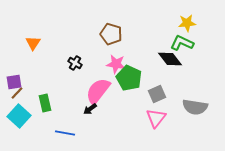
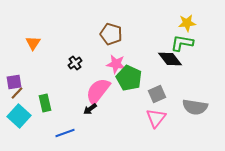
green L-shape: rotated 15 degrees counterclockwise
black cross: rotated 24 degrees clockwise
blue line: rotated 30 degrees counterclockwise
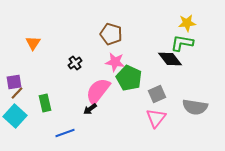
pink star: moved 1 px left, 2 px up
cyan square: moved 4 px left
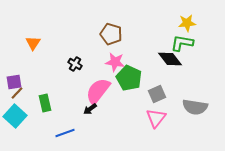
black cross: moved 1 px down; rotated 24 degrees counterclockwise
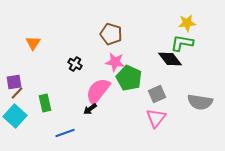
gray semicircle: moved 5 px right, 5 px up
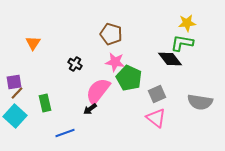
pink triangle: rotated 30 degrees counterclockwise
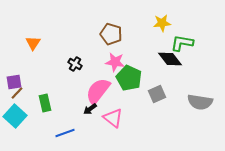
yellow star: moved 25 px left
pink triangle: moved 43 px left
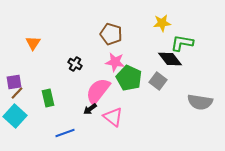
gray square: moved 1 px right, 13 px up; rotated 30 degrees counterclockwise
green rectangle: moved 3 px right, 5 px up
pink triangle: moved 1 px up
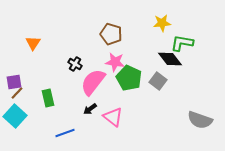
pink semicircle: moved 5 px left, 9 px up
gray semicircle: moved 18 px down; rotated 10 degrees clockwise
